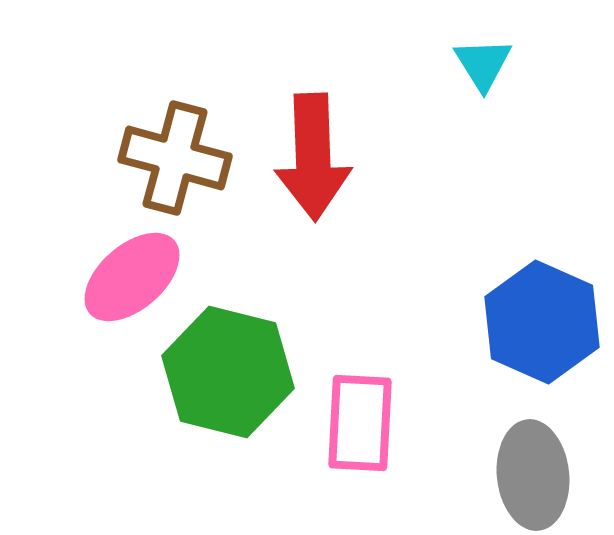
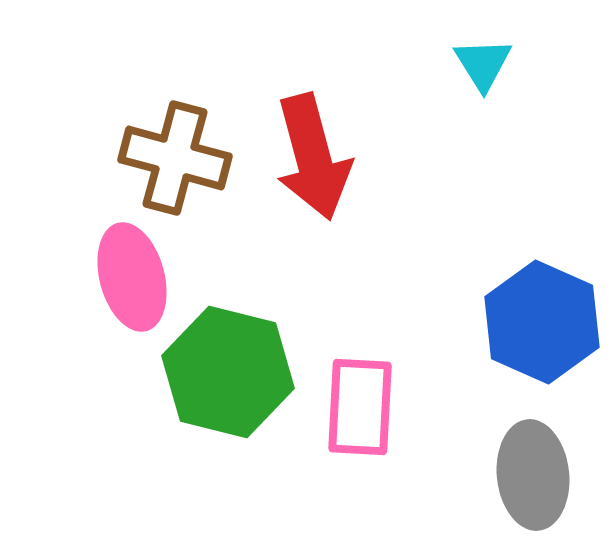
red arrow: rotated 13 degrees counterclockwise
pink ellipse: rotated 64 degrees counterclockwise
pink rectangle: moved 16 px up
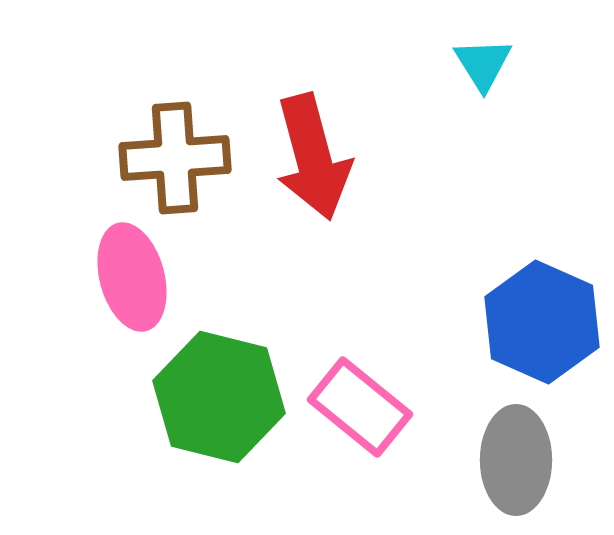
brown cross: rotated 19 degrees counterclockwise
green hexagon: moved 9 px left, 25 px down
pink rectangle: rotated 54 degrees counterclockwise
gray ellipse: moved 17 px left, 15 px up; rotated 6 degrees clockwise
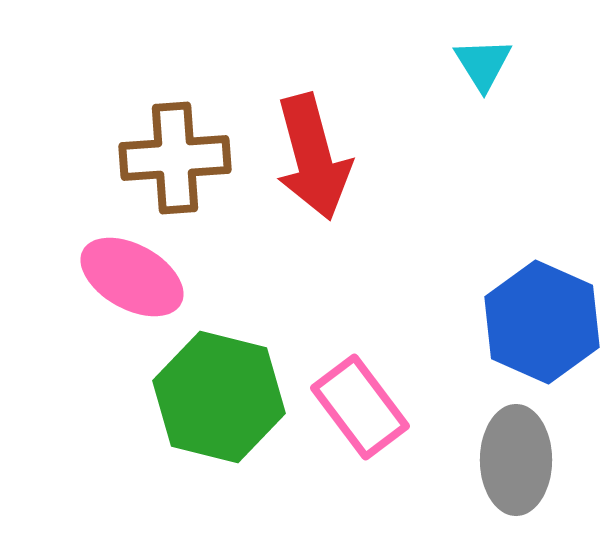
pink ellipse: rotated 46 degrees counterclockwise
pink rectangle: rotated 14 degrees clockwise
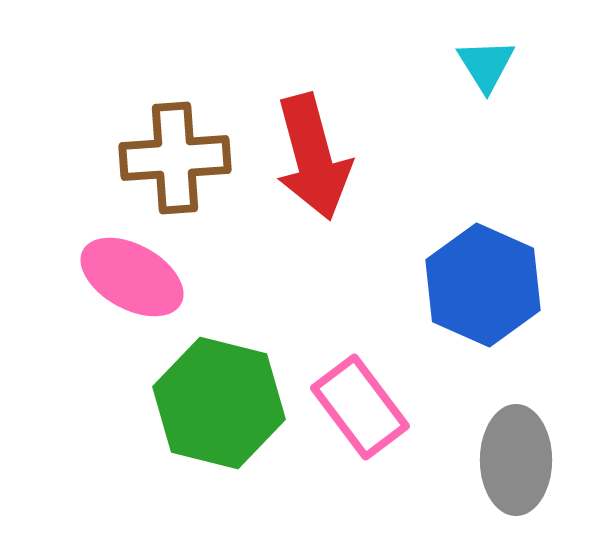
cyan triangle: moved 3 px right, 1 px down
blue hexagon: moved 59 px left, 37 px up
green hexagon: moved 6 px down
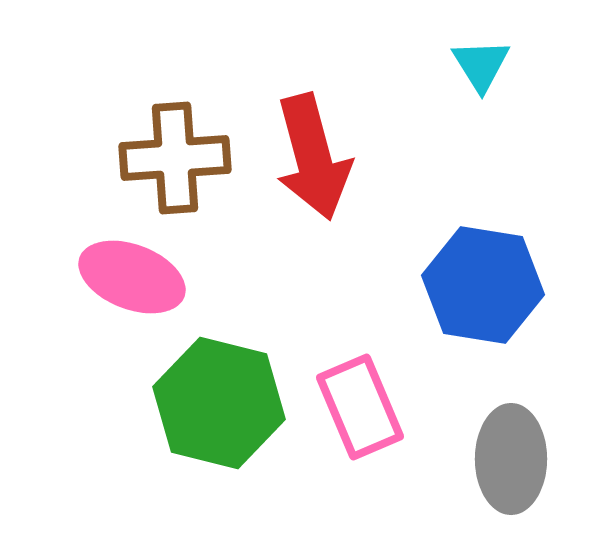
cyan triangle: moved 5 px left
pink ellipse: rotated 8 degrees counterclockwise
blue hexagon: rotated 15 degrees counterclockwise
pink rectangle: rotated 14 degrees clockwise
gray ellipse: moved 5 px left, 1 px up
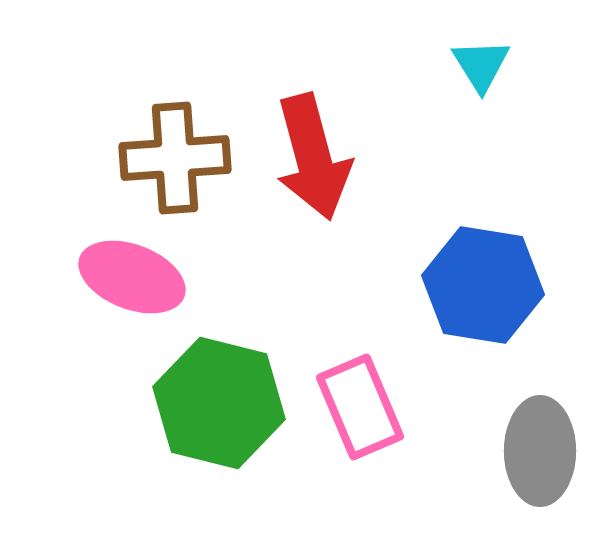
gray ellipse: moved 29 px right, 8 px up
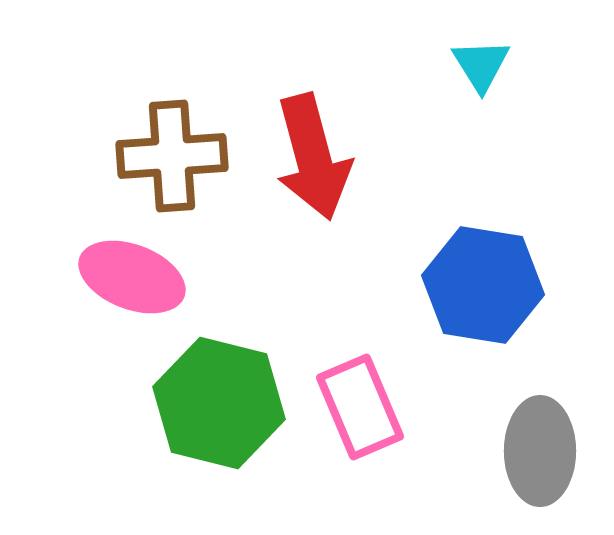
brown cross: moved 3 px left, 2 px up
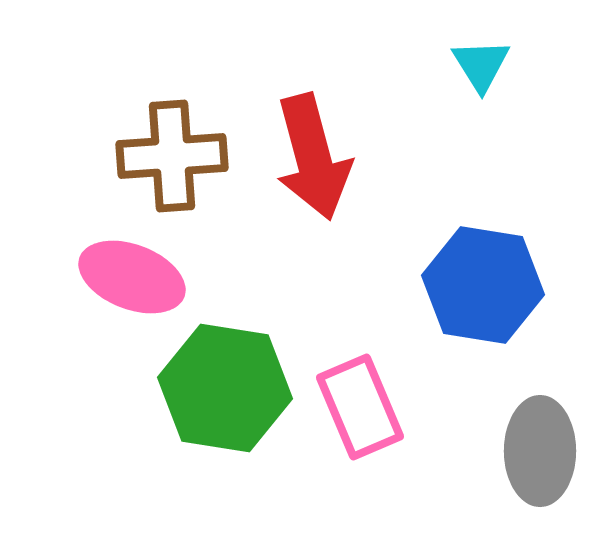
green hexagon: moved 6 px right, 15 px up; rotated 5 degrees counterclockwise
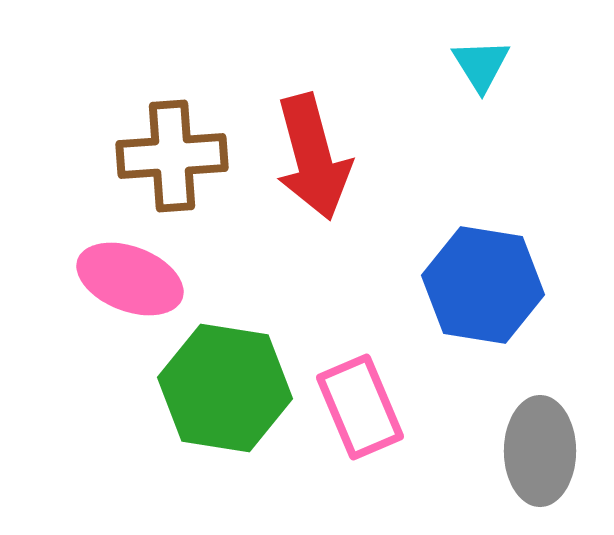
pink ellipse: moved 2 px left, 2 px down
